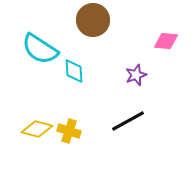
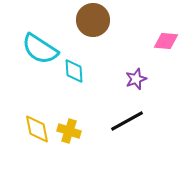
purple star: moved 4 px down
black line: moved 1 px left
yellow diamond: rotated 64 degrees clockwise
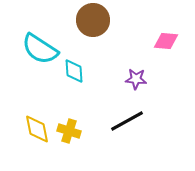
purple star: rotated 25 degrees clockwise
